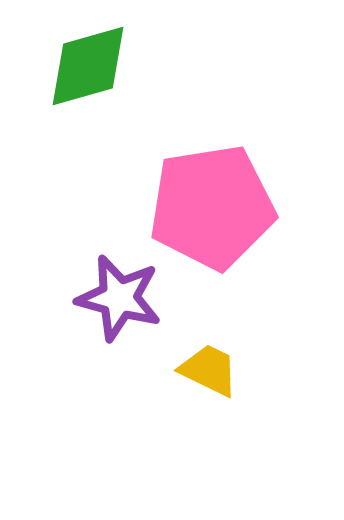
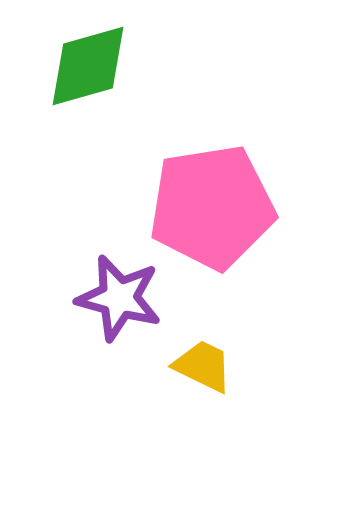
yellow trapezoid: moved 6 px left, 4 px up
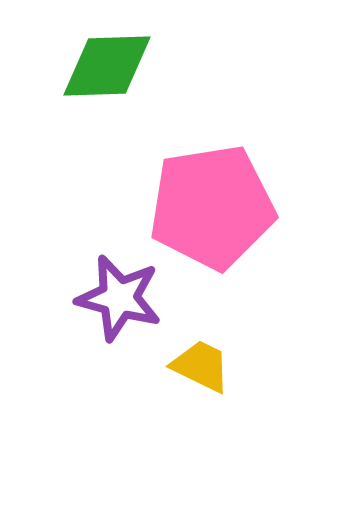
green diamond: moved 19 px right; rotated 14 degrees clockwise
yellow trapezoid: moved 2 px left
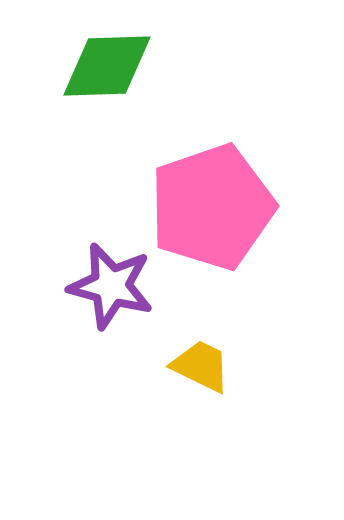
pink pentagon: rotated 10 degrees counterclockwise
purple star: moved 8 px left, 12 px up
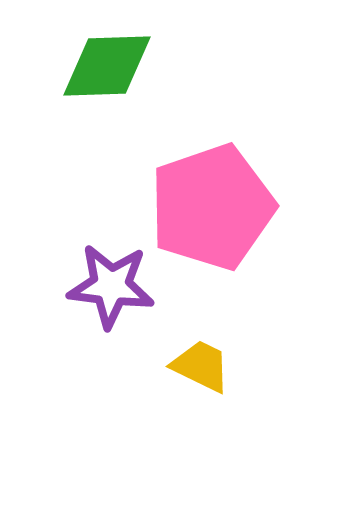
purple star: rotated 8 degrees counterclockwise
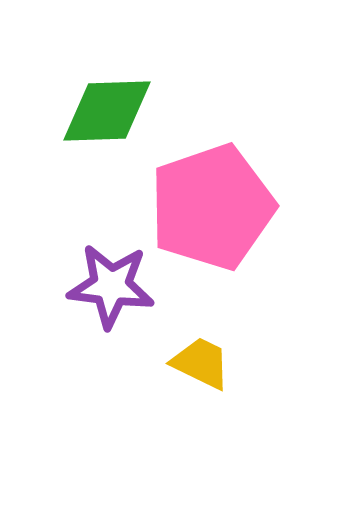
green diamond: moved 45 px down
yellow trapezoid: moved 3 px up
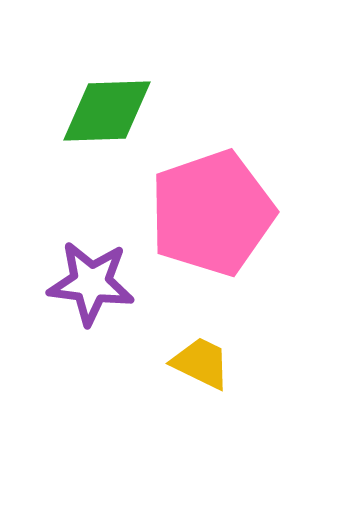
pink pentagon: moved 6 px down
purple star: moved 20 px left, 3 px up
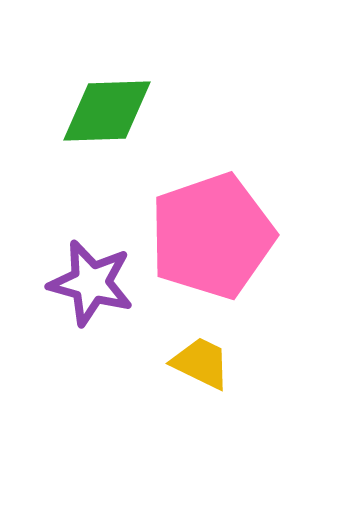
pink pentagon: moved 23 px down
purple star: rotated 8 degrees clockwise
